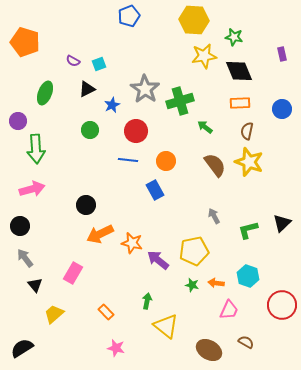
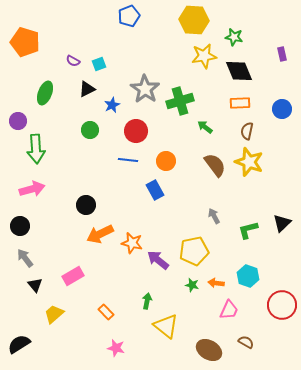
pink rectangle at (73, 273): moved 3 px down; rotated 30 degrees clockwise
black semicircle at (22, 348): moved 3 px left, 4 px up
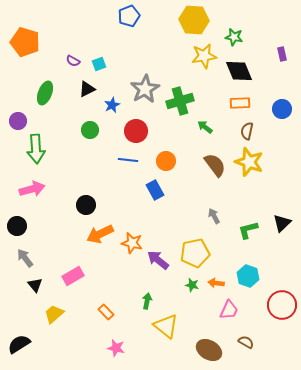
gray star at (145, 89): rotated 8 degrees clockwise
black circle at (20, 226): moved 3 px left
yellow pentagon at (194, 251): moved 1 px right, 2 px down
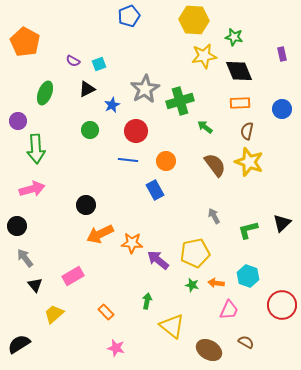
orange pentagon at (25, 42): rotated 12 degrees clockwise
orange star at (132, 243): rotated 10 degrees counterclockwise
yellow triangle at (166, 326): moved 6 px right
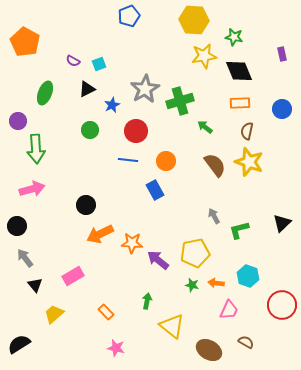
green L-shape at (248, 230): moved 9 px left
